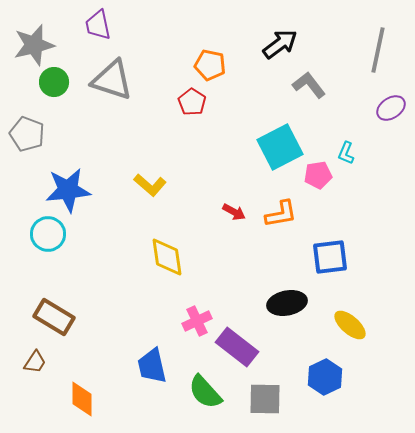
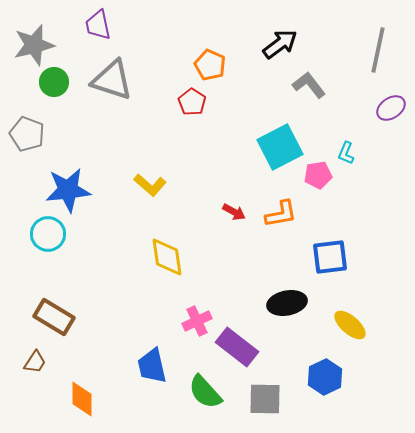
orange pentagon: rotated 12 degrees clockwise
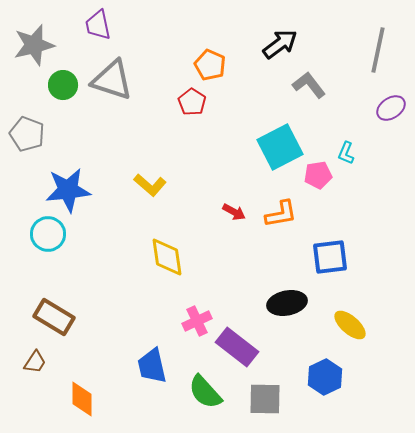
green circle: moved 9 px right, 3 px down
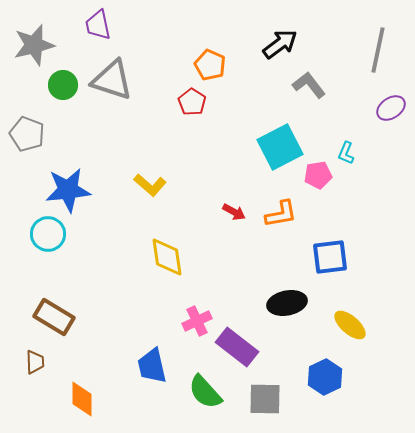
brown trapezoid: rotated 35 degrees counterclockwise
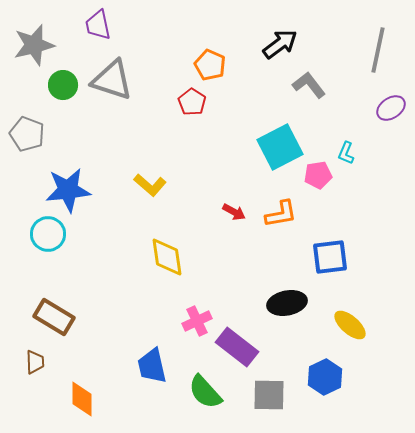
gray square: moved 4 px right, 4 px up
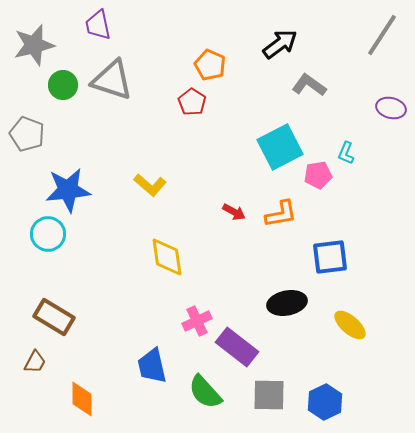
gray line: moved 4 px right, 15 px up; rotated 21 degrees clockwise
gray L-shape: rotated 16 degrees counterclockwise
purple ellipse: rotated 48 degrees clockwise
brown trapezoid: rotated 30 degrees clockwise
blue hexagon: moved 25 px down
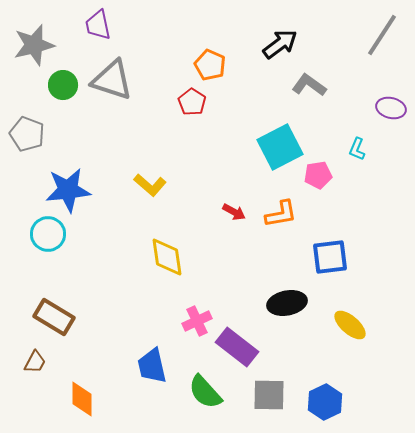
cyan L-shape: moved 11 px right, 4 px up
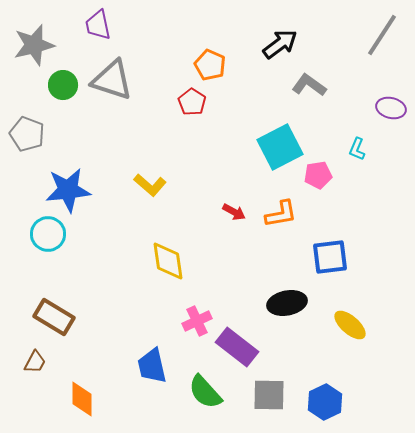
yellow diamond: moved 1 px right, 4 px down
